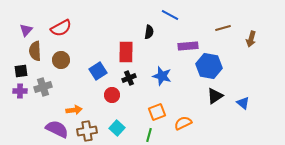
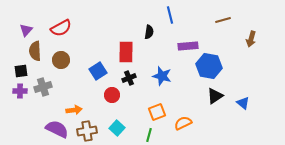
blue line: rotated 48 degrees clockwise
brown line: moved 8 px up
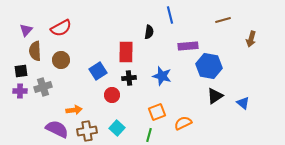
black cross: rotated 16 degrees clockwise
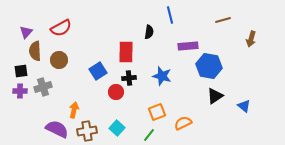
purple triangle: moved 2 px down
brown circle: moved 2 px left
red circle: moved 4 px right, 3 px up
blue triangle: moved 1 px right, 3 px down
orange arrow: rotated 70 degrees counterclockwise
green line: rotated 24 degrees clockwise
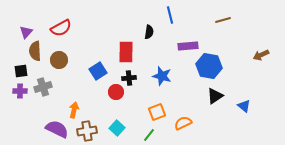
brown arrow: moved 10 px right, 16 px down; rotated 49 degrees clockwise
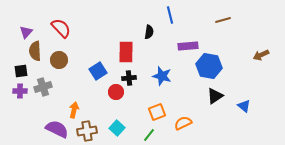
red semicircle: rotated 105 degrees counterclockwise
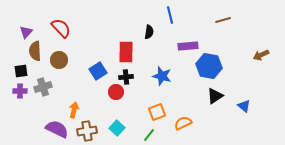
black cross: moved 3 px left, 1 px up
